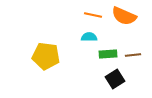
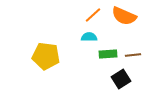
orange line: rotated 54 degrees counterclockwise
black square: moved 6 px right
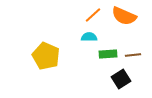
yellow pentagon: rotated 16 degrees clockwise
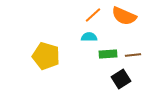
yellow pentagon: rotated 8 degrees counterclockwise
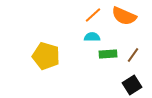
cyan semicircle: moved 3 px right
brown line: rotated 49 degrees counterclockwise
black square: moved 11 px right, 6 px down
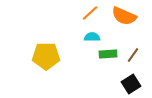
orange line: moved 3 px left, 2 px up
yellow pentagon: rotated 16 degrees counterclockwise
black square: moved 1 px left, 1 px up
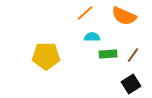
orange line: moved 5 px left
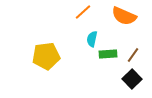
orange line: moved 2 px left, 1 px up
cyan semicircle: moved 2 px down; rotated 77 degrees counterclockwise
yellow pentagon: rotated 8 degrees counterclockwise
black square: moved 1 px right, 5 px up; rotated 12 degrees counterclockwise
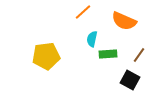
orange semicircle: moved 5 px down
brown line: moved 6 px right
black square: moved 2 px left, 1 px down; rotated 18 degrees counterclockwise
